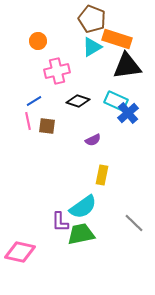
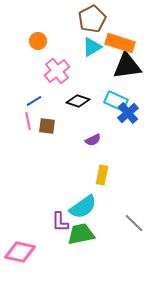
brown pentagon: rotated 24 degrees clockwise
orange rectangle: moved 3 px right, 4 px down
pink cross: rotated 25 degrees counterclockwise
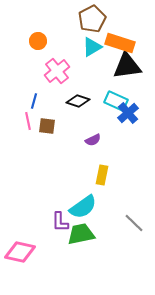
blue line: rotated 42 degrees counterclockwise
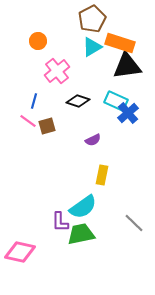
pink line: rotated 42 degrees counterclockwise
brown square: rotated 24 degrees counterclockwise
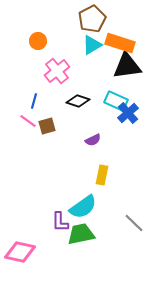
cyan triangle: moved 2 px up
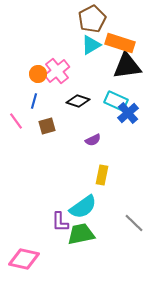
orange circle: moved 33 px down
cyan triangle: moved 1 px left
pink line: moved 12 px left; rotated 18 degrees clockwise
pink diamond: moved 4 px right, 7 px down
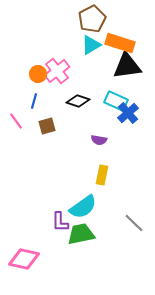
purple semicircle: moved 6 px right; rotated 35 degrees clockwise
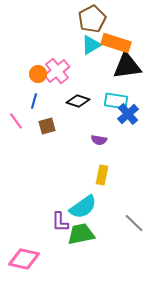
orange rectangle: moved 4 px left
cyan rectangle: rotated 15 degrees counterclockwise
blue cross: moved 1 px down
